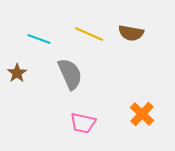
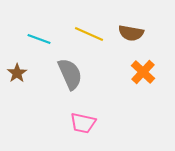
orange cross: moved 1 px right, 42 px up
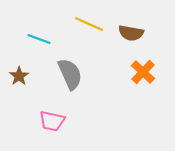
yellow line: moved 10 px up
brown star: moved 2 px right, 3 px down
pink trapezoid: moved 31 px left, 2 px up
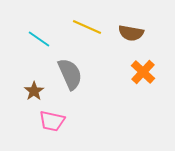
yellow line: moved 2 px left, 3 px down
cyan line: rotated 15 degrees clockwise
brown star: moved 15 px right, 15 px down
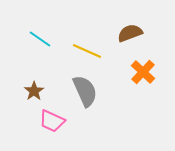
yellow line: moved 24 px down
brown semicircle: moved 1 px left; rotated 150 degrees clockwise
cyan line: moved 1 px right
gray semicircle: moved 15 px right, 17 px down
pink trapezoid: rotated 12 degrees clockwise
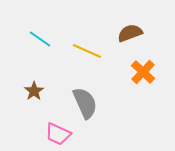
gray semicircle: moved 12 px down
pink trapezoid: moved 6 px right, 13 px down
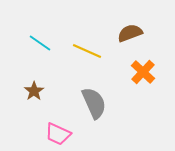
cyan line: moved 4 px down
gray semicircle: moved 9 px right
